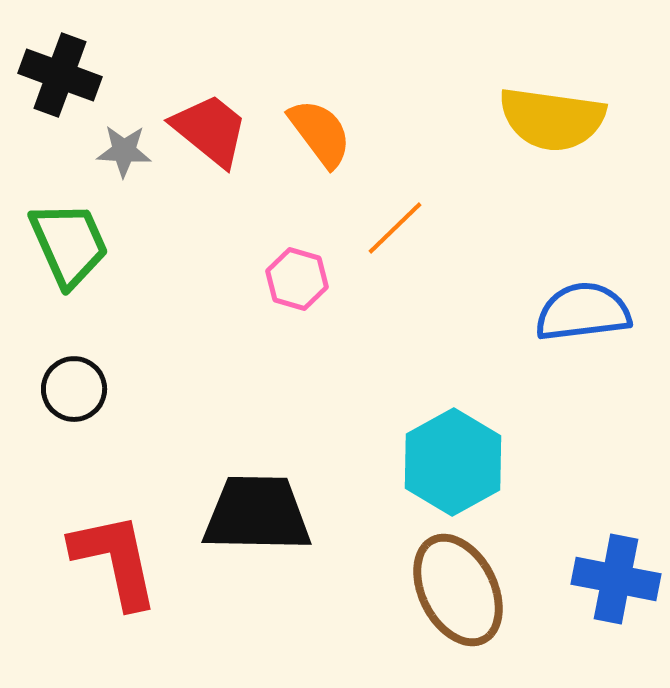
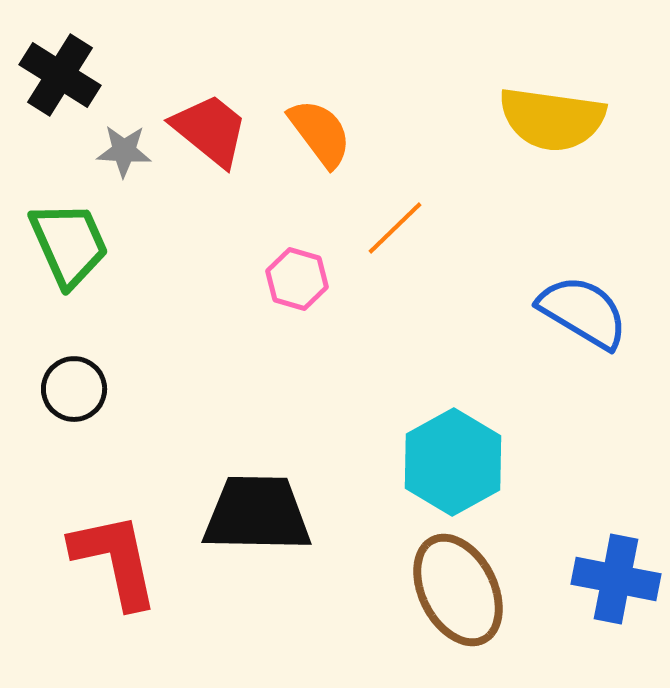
black cross: rotated 12 degrees clockwise
blue semicircle: rotated 38 degrees clockwise
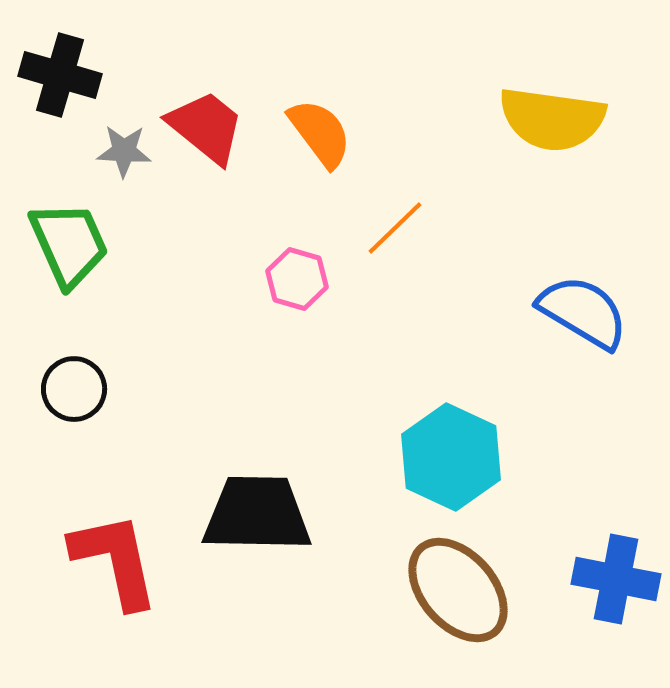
black cross: rotated 16 degrees counterclockwise
red trapezoid: moved 4 px left, 3 px up
cyan hexagon: moved 2 px left, 5 px up; rotated 6 degrees counterclockwise
brown ellipse: rotated 14 degrees counterclockwise
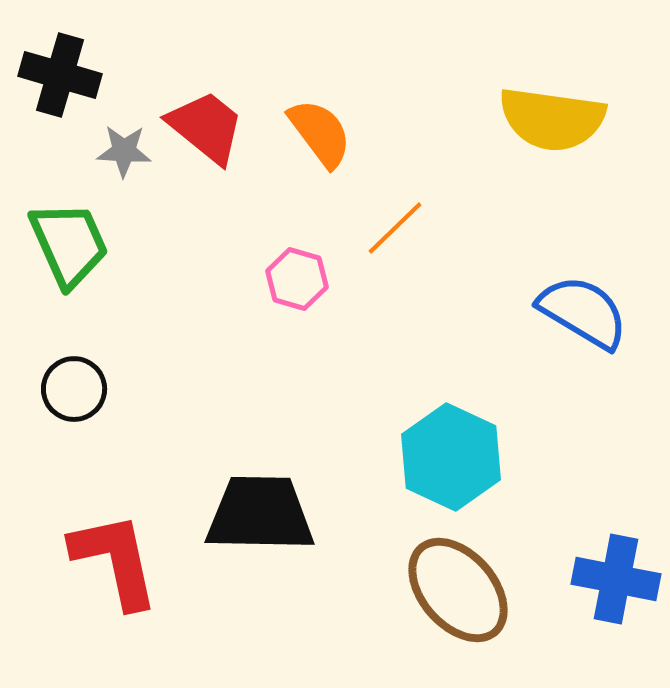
black trapezoid: moved 3 px right
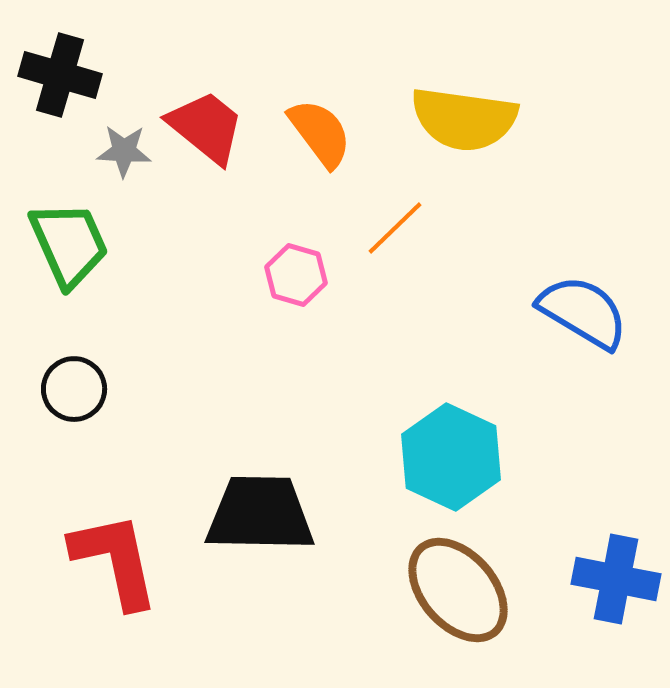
yellow semicircle: moved 88 px left
pink hexagon: moved 1 px left, 4 px up
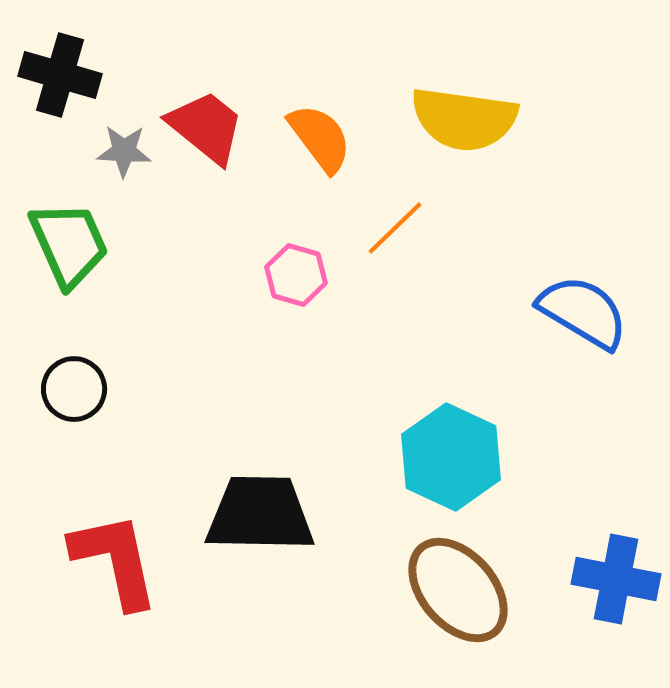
orange semicircle: moved 5 px down
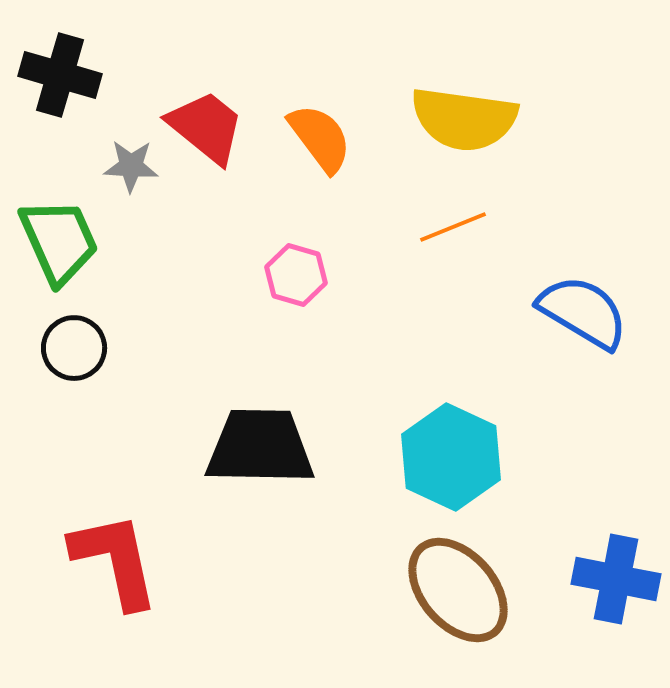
gray star: moved 7 px right, 15 px down
orange line: moved 58 px right, 1 px up; rotated 22 degrees clockwise
green trapezoid: moved 10 px left, 3 px up
black circle: moved 41 px up
black trapezoid: moved 67 px up
